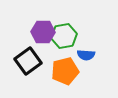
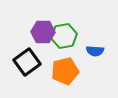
blue semicircle: moved 9 px right, 4 px up
black square: moved 1 px left, 1 px down
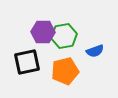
blue semicircle: rotated 24 degrees counterclockwise
black square: rotated 24 degrees clockwise
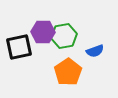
black square: moved 8 px left, 15 px up
orange pentagon: moved 3 px right, 1 px down; rotated 20 degrees counterclockwise
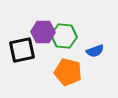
green hexagon: rotated 15 degrees clockwise
black square: moved 3 px right, 3 px down
orange pentagon: rotated 24 degrees counterclockwise
